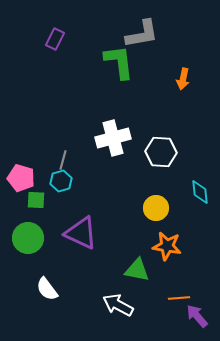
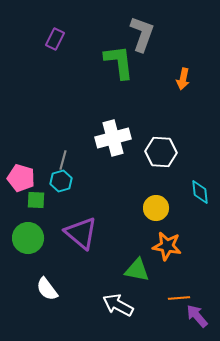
gray L-shape: rotated 60 degrees counterclockwise
purple triangle: rotated 15 degrees clockwise
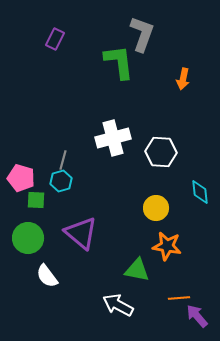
white semicircle: moved 13 px up
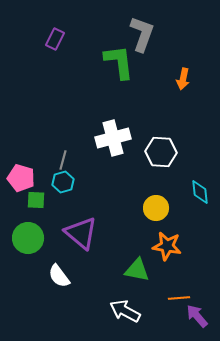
cyan hexagon: moved 2 px right, 1 px down
white semicircle: moved 12 px right
white arrow: moved 7 px right, 6 px down
